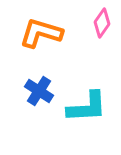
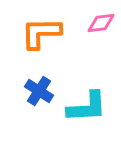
pink diamond: moved 1 px left; rotated 48 degrees clockwise
orange L-shape: rotated 18 degrees counterclockwise
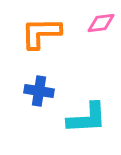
blue cross: rotated 24 degrees counterclockwise
cyan L-shape: moved 11 px down
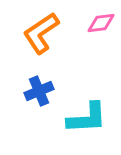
orange L-shape: rotated 33 degrees counterclockwise
blue cross: rotated 32 degrees counterclockwise
